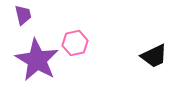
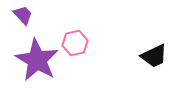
purple trapezoid: rotated 30 degrees counterclockwise
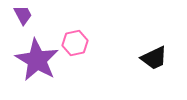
purple trapezoid: rotated 15 degrees clockwise
black trapezoid: moved 2 px down
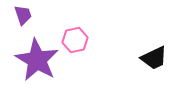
purple trapezoid: rotated 10 degrees clockwise
pink hexagon: moved 3 px up
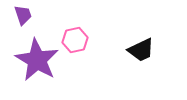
black trapezoid: moved 13 px left, 8 px up
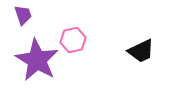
pink hexagon: moved 2 px left
black trapezoid: moved 1 px down
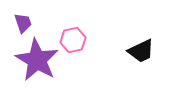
purple trapezoid: moved 8 px down
